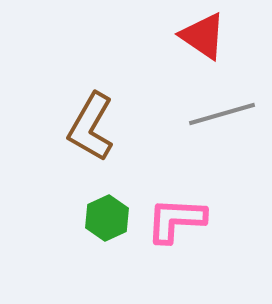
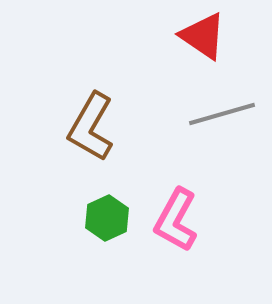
pink L-shape: rotated 64 degrees counterclockwise
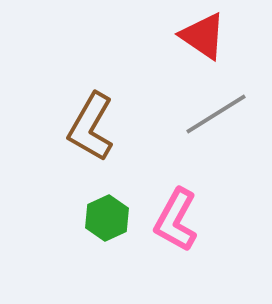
gray line: moved 6 px left; rotated 16 degrees counterclockwise
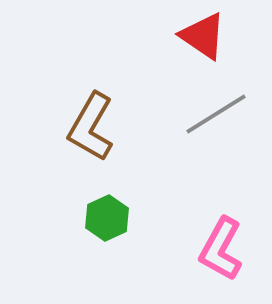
pink L-shape: moved 45 px right, 29 px down
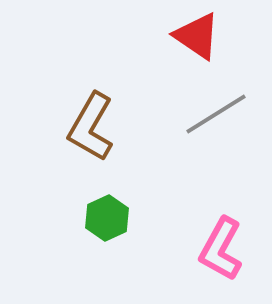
red triangle: moved 6 px left
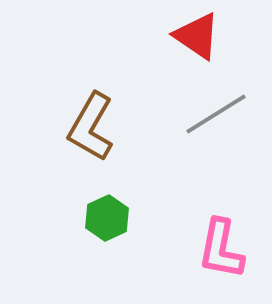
pink L-shape: rotated 18 degrees counterclockwise
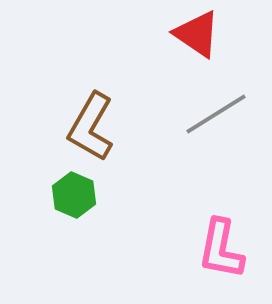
red triangle: moved 2 px up
green hexagon: moved 33 px left, 23 px up; rotated 12 degrees counterclockwise
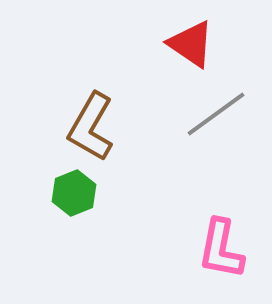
red triangle: moved 6 px left, 10 px down
gray line: rotated 4 degrees counterclockwise
green hexagon: moved 2 px up; rotated 15 degrees clockwise
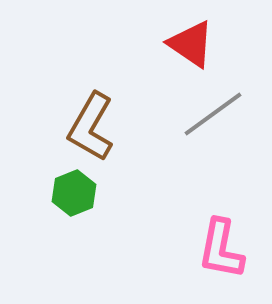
gray line: moved 3 px left
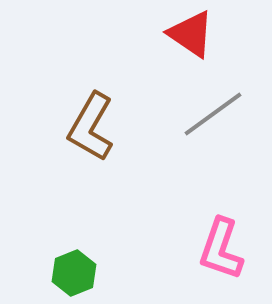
red triangle: moved 10 px up
green hexagon: moved 80 px down
pink L-shape: rotated 8 degrees clockwise
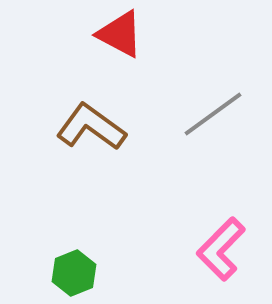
red triangle: moved 71 px left; rotated 6 degrees counterclockwise
brown L-shape: rotated 96 degrees clockwise
pink L-shape: rotated 26 degrees clockwise
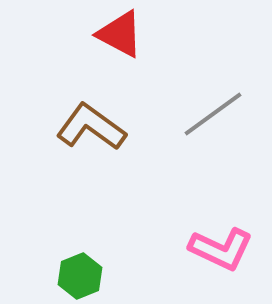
pink L-shape: rotated 110 degrees counterclockwise
green hexagon: moved 6 px right, 3 px down
